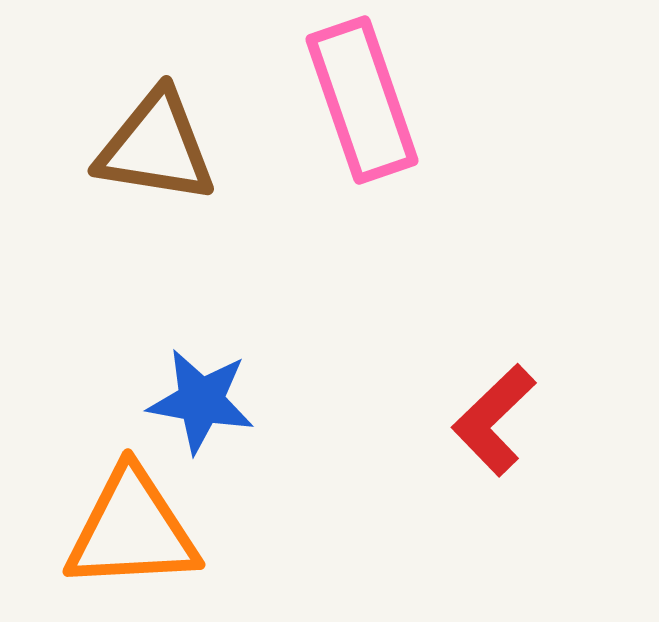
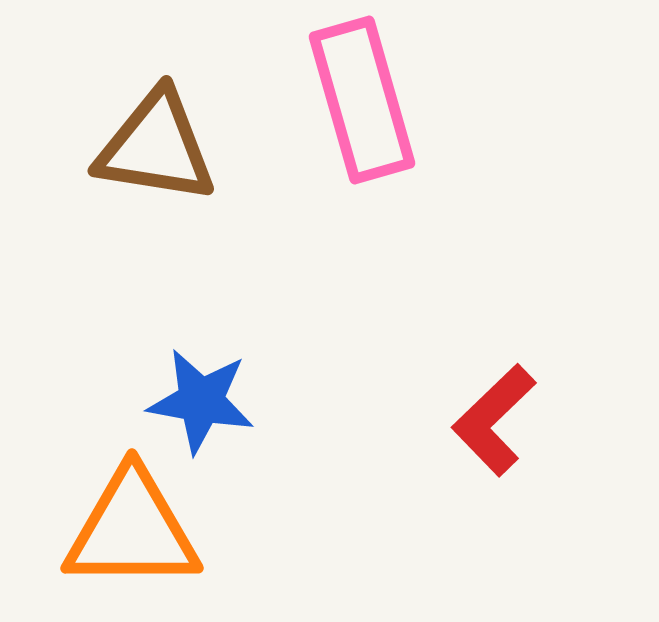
pink rectangle: rotated 3 degrees clockwise
orange triangle: rotated 3 degrees clockwise
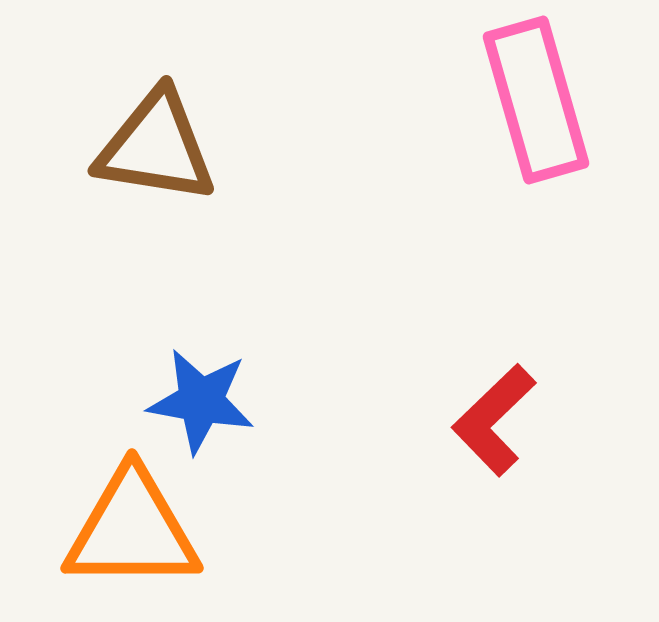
pink rectangle: moved 174 px right
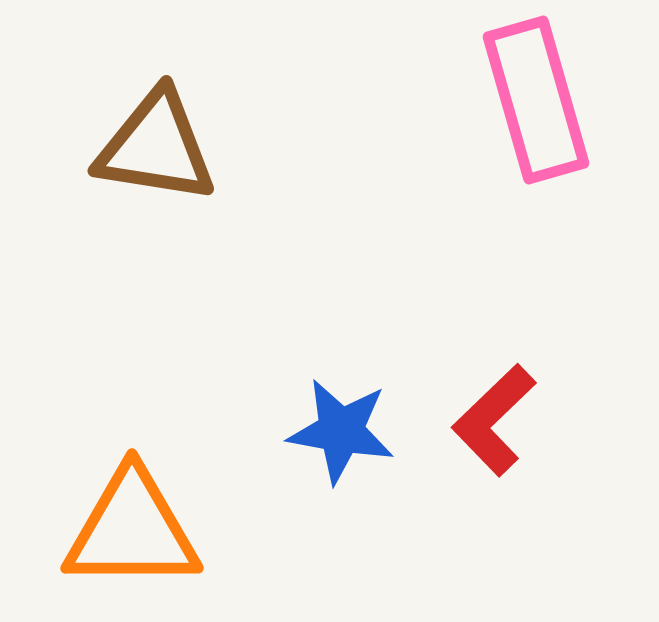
blue star: moved 140 px right, 30 px down
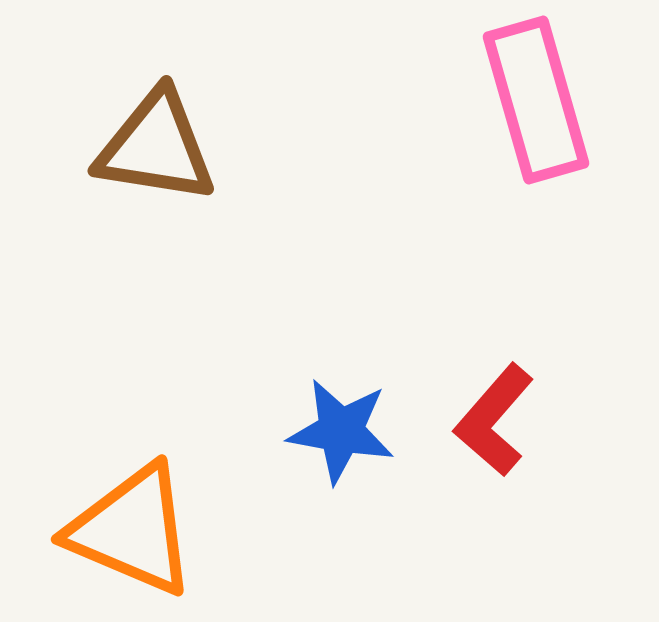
red L-shape: rotated 5 degrees counterclockwise
orange triangle: rotated 23 degrees clockwise
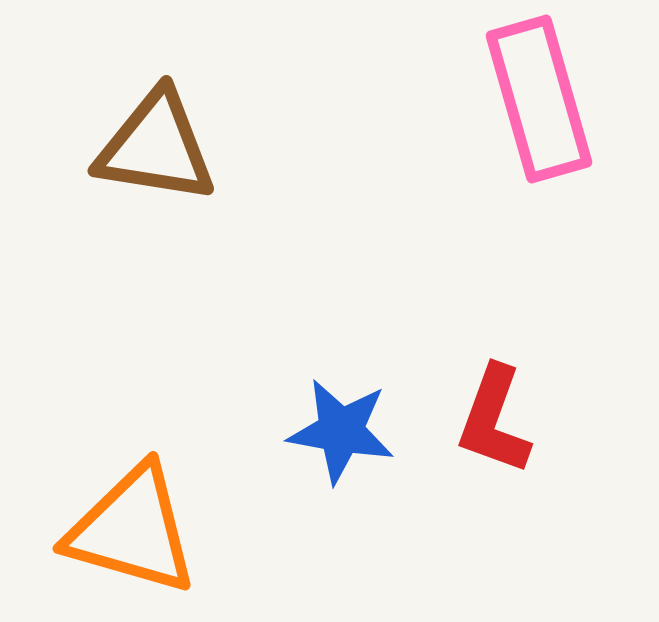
pink rectangle: moved 3 px right, 1 px up
red L-shape: rotated 21 degrees counterclockwise
orange triangle: rotated 7 degrees counterclockwise
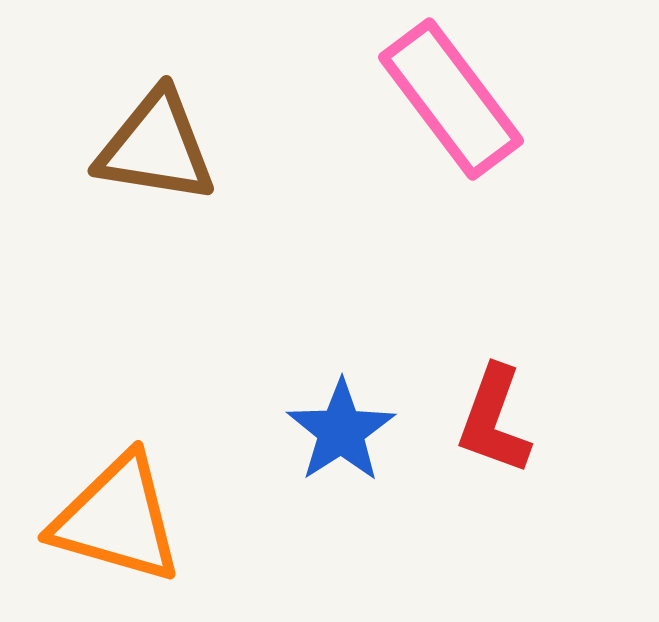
pink rectangle: moved 88 px left; rotated 21 degrees counterclockwise
blue star: rotated 29 degrees clockwise
orange triangle: moved 15 px left, 11 px up
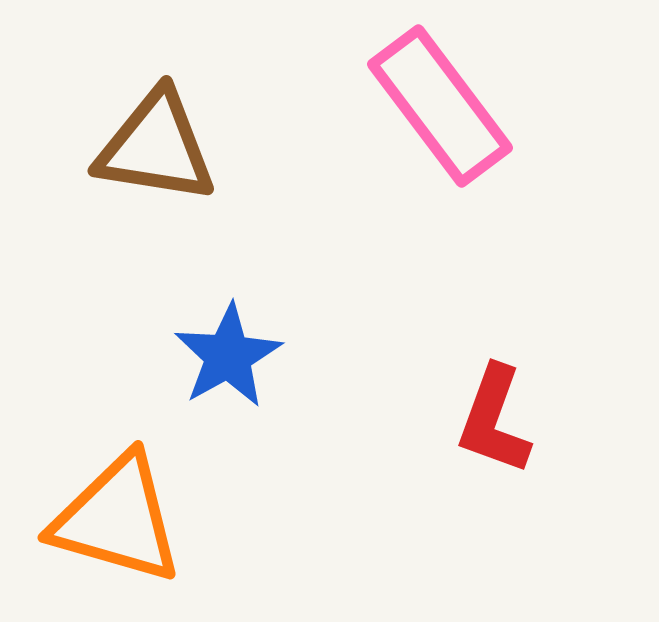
pink rectangle: moved 11 px left, 7 px down
blue star: moved 113 px left, 75 px up; rotated 4 degrees clockwise
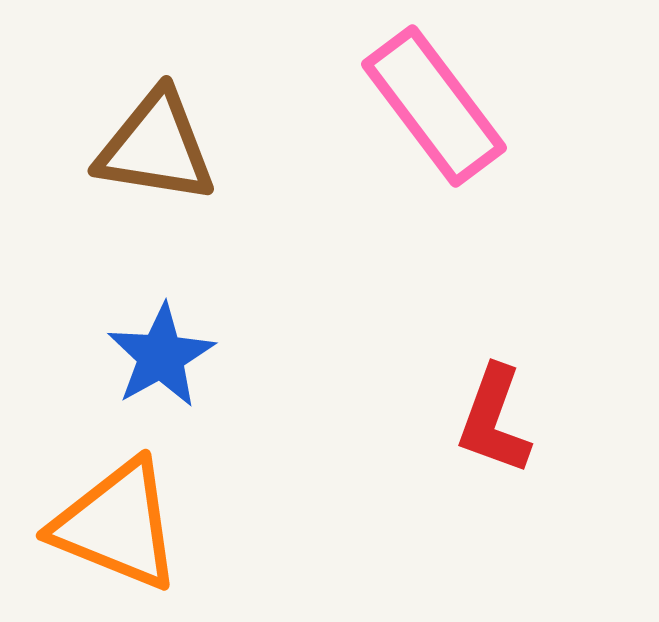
pink rectangle: moved 6 px left
blue star: moved 67 px left
orange triangle: moved 6 px down; rotated 6 degrees clockwise
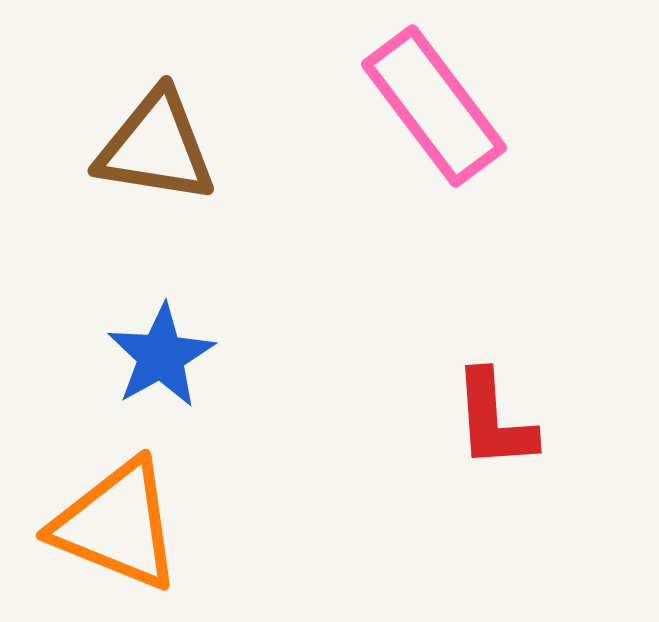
red L-shape: rotated 24 degrees counterclockwise
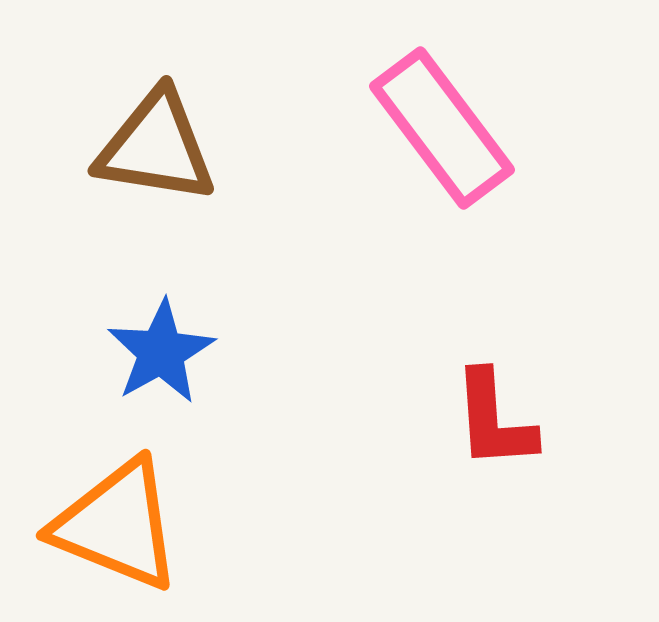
pink rectangle: moved 8 px right, 22 px down
blue star: moved 4 px up
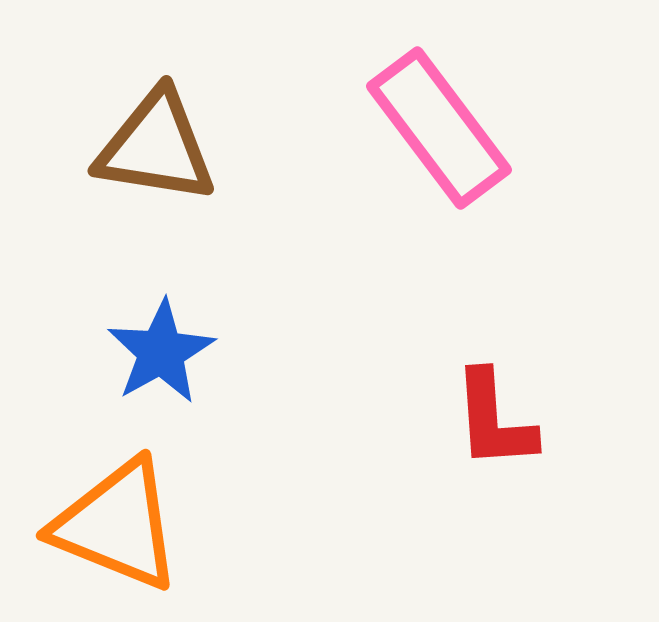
pink rectangle: moved 3 px left
